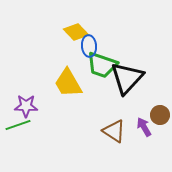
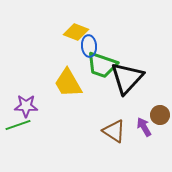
yellow diamond: rotated 25 degrees counterclockwise
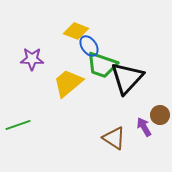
yellow diamond: moved 1 px up
blue ellipse: rotated 30 degrees counterclockwise
yellow trapezoid: rotated 80 degrees clockwise
purple star: moved 6 px right, 47 px up
brown triangle: moved 7 px down
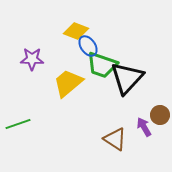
blue ellipse: moved 1 px left
green line: moved 1 px up
brown triangle: moved 1 px right, 1 px down
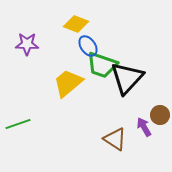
yellow diamond: moved 7 px up
purple star: moved 5 px left, 15 px up
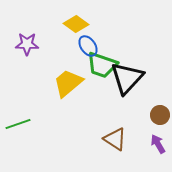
yellow diamond: rotated 15 degrees clockwise
purple arrow: moved 14 px right, 17 px down
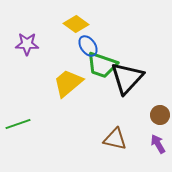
brown triangle: rotated 20 degrees counterclockwise
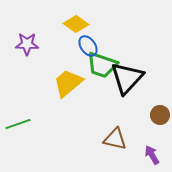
purple arrow: moved 6 px left, 11 px down
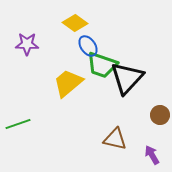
yellow diamond: moved 1 px left, 1 px up
